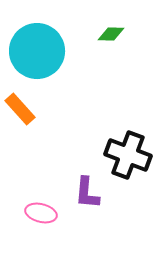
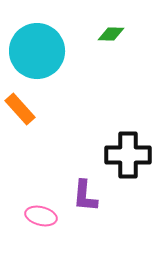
black cross: rotated 21 degrees counterclockwise
purple L-shape: moved 2 px left, 3 px down
pink ellipse: moved 3 px down
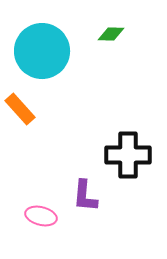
cyan circle: moved 5 px right
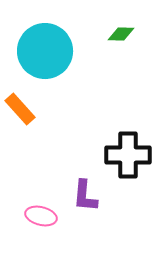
green diamond: moved 10 px right
cyan circle: moved 3 px right
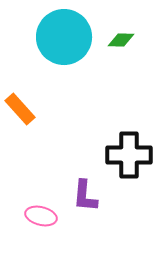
green diamond: moved 6 px down
cyan circle: moved 19 px right, 14 px up
black cross: moved 1 px right
